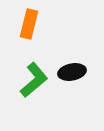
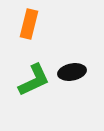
green L-shape: rotated 15 degrees clockwise
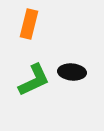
black ellipse: rotated 16 degrees clockwise
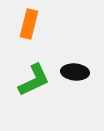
black ellipse: moved 3 px right
